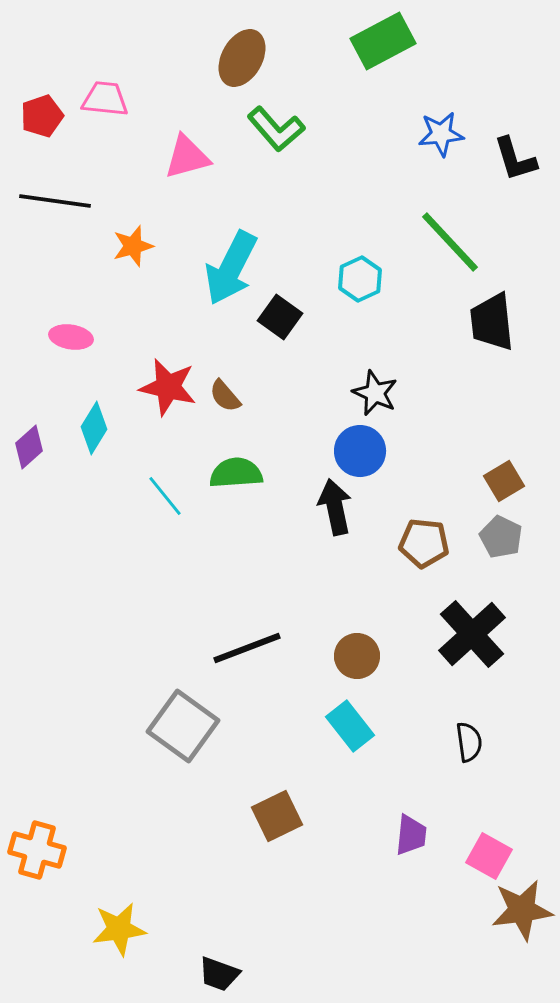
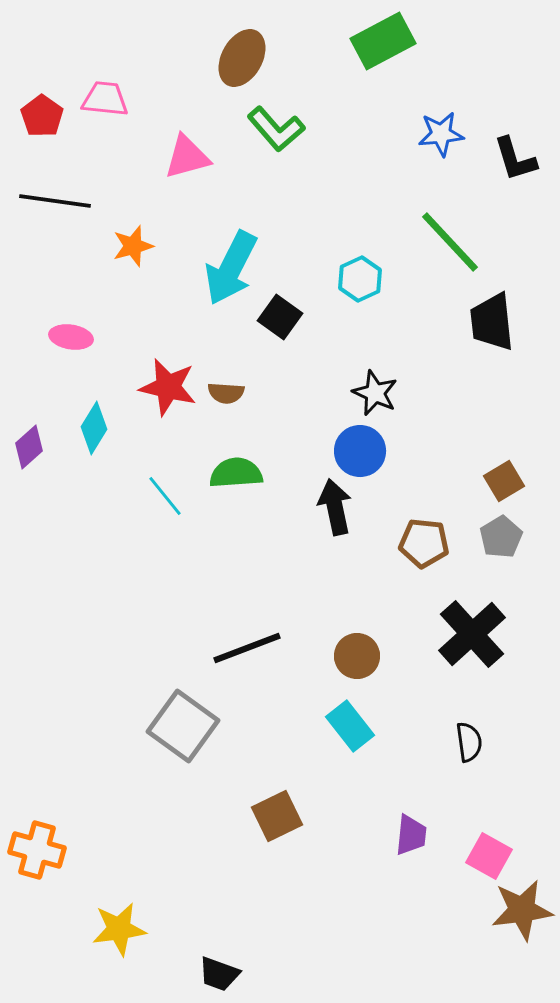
red pentagon at (42, 116): rotated 18 degrees counterclockwise
brown semicircle at (225, 396): moved 1 px right, 3 px up; rotated 45 degrees counterclockwise
gray pentagon at (501, 537): rotated 15 degrees clockwise
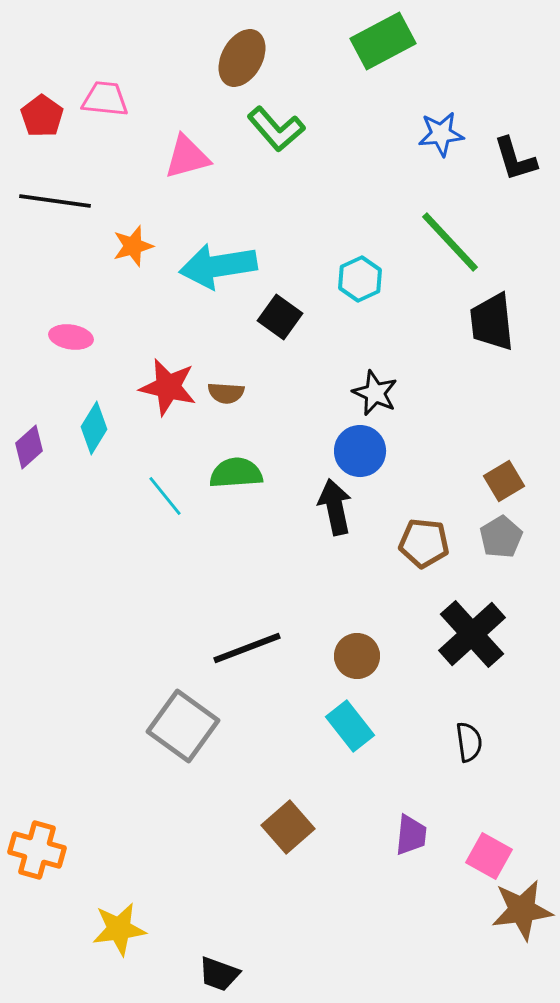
cyan arrow at (231, 268): moved 13 px left, 2 px up; rotated 54 degrees clockwise
brown square at (277, 816): moved 11 px right, 11 px down; rotated 15 degrees counterclockwise
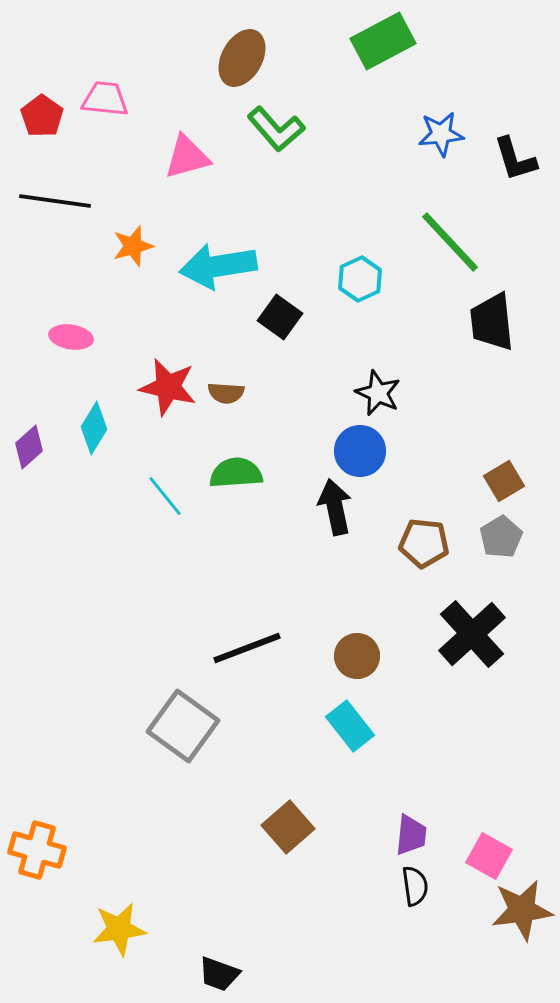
black star at (375, 393): moved 3 px right
black semicircle at (469, 742): moved 54 px left, 144 px down
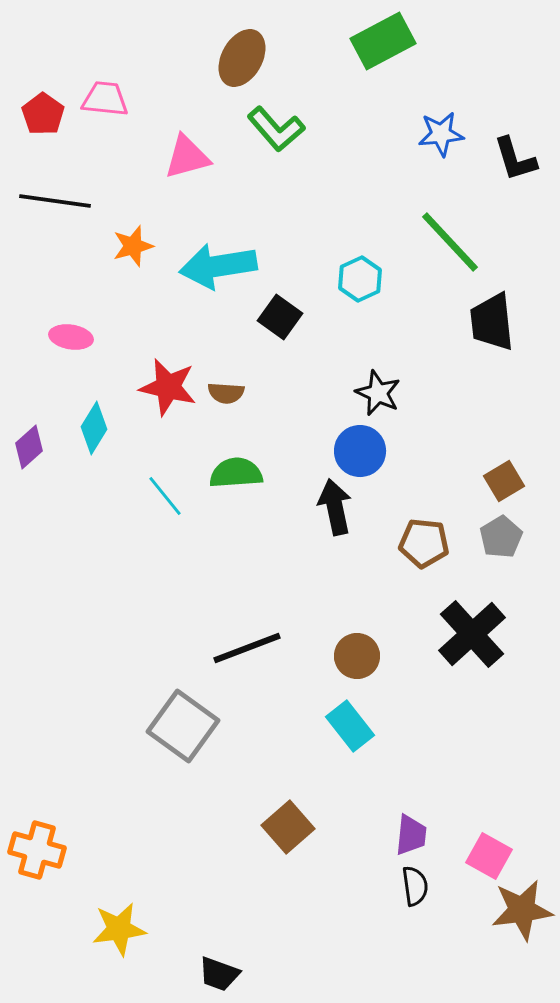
red pentagon at (42, 116): moved 1 px right, 2 px up
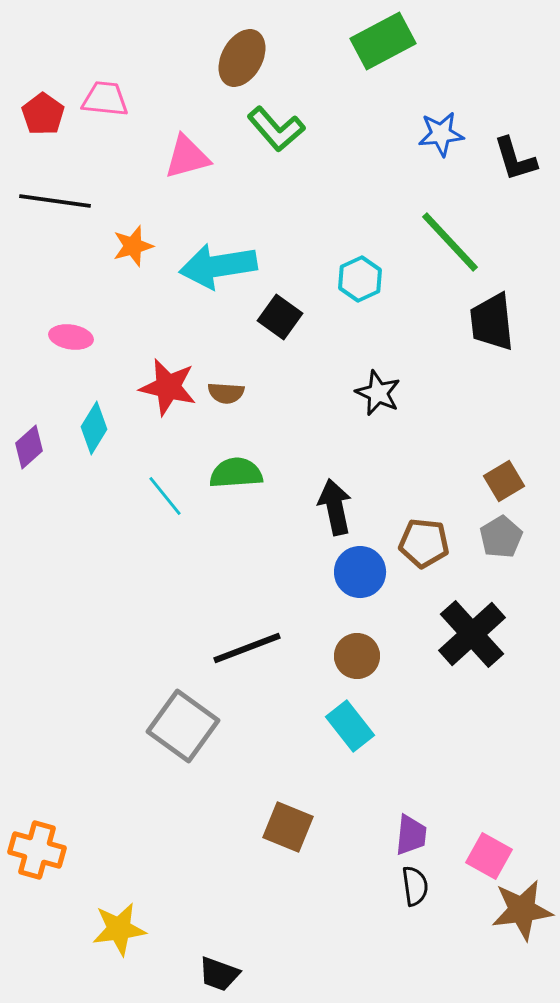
blue circle at (360, 451): moved 121 px down
brown square at (288, 827): rotated 27 degrees counterclockwise
